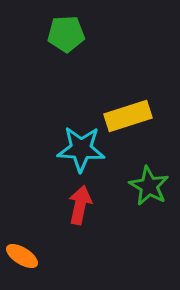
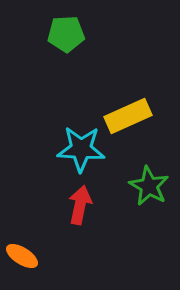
yellow rectangle: rotated 6 degrees counterclockwise
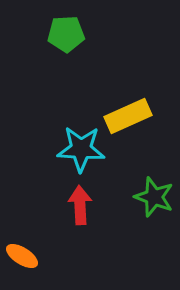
green star: moved 5 px right, 11 px down; rotated 9 degrees counterclockwise
red arrow: rotated 15 degrees counterclockwise
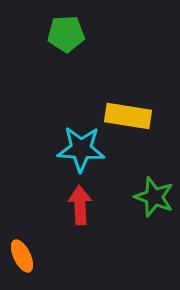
yellow rectangle: rotated 33 degrees clockwise
orange ellipse: rotated 32 degrees clockwise
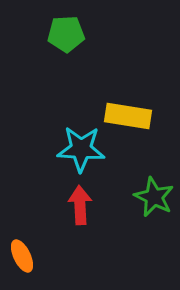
green star: rotated 6 degrees clockwise
